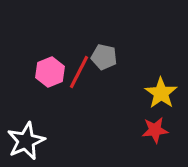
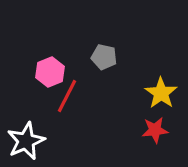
red line: moved 12 px left, 24 px down
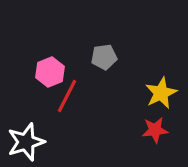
gray pentagon: rotated 20 degrees counterclockwise
yellow star: rotated 12 degrees clockwise
white star: moved 1 px down; rotated 6 degrees clockwise
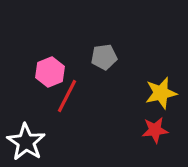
yellow star: rotated 12 degrees clockwise
white star: rotated 21 degrees counterclockwise
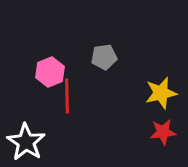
red line: rotated 28 degrees counterclockwise
red star: moved 8 px right, 2 px down
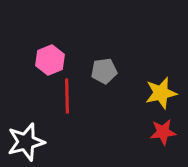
gray pentagon: moved 14 px down
pink hexagon: moved 12 px up
white star: rotated 24 degrees clockwise
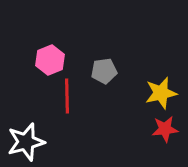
red star: moved 2 px right, 3 px up
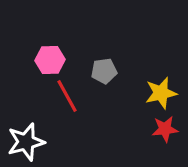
pink hexagon: rotated 20 degrees clockwise
red line: rotated 28 degrees counterclockwise
